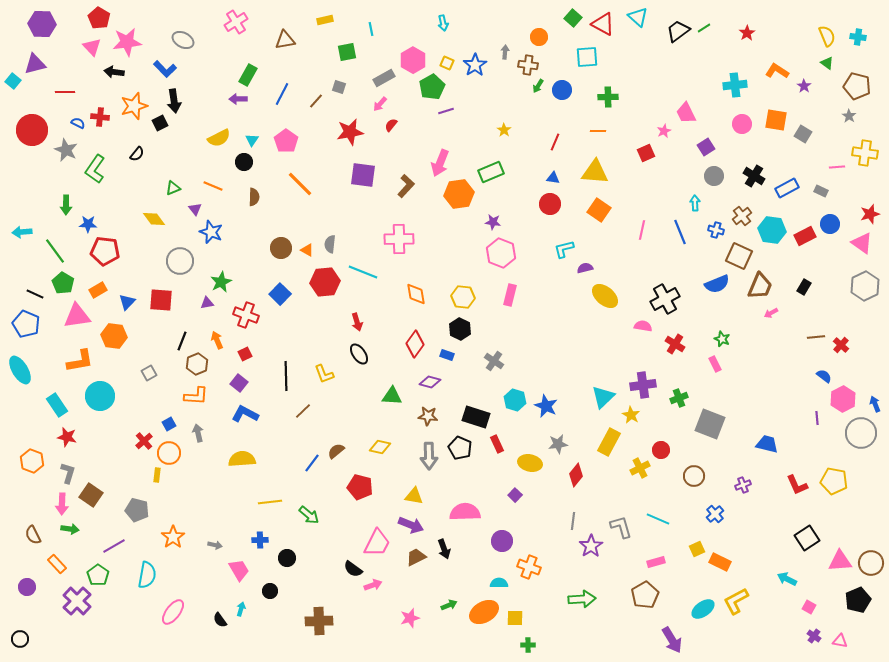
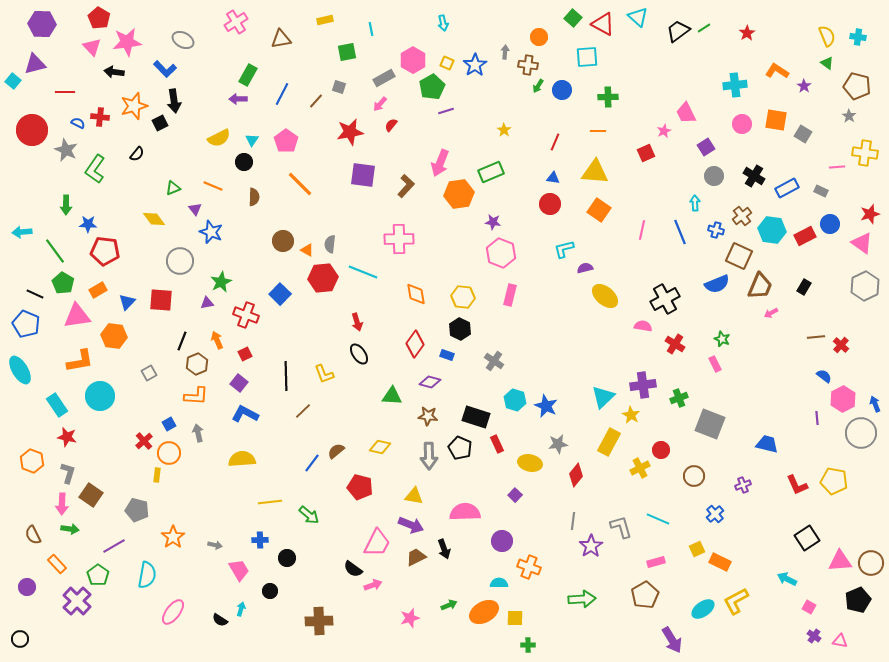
brown triangle at (285, 40): moved 4 px left, 1 px up
brown circle at (281, 248): moved 2 px right, 7 px up
red hexagon at (325, 282): moved 2 px left, 4 px up
black semicircle at (220, 620): rotated 21 degrees counterclockwise
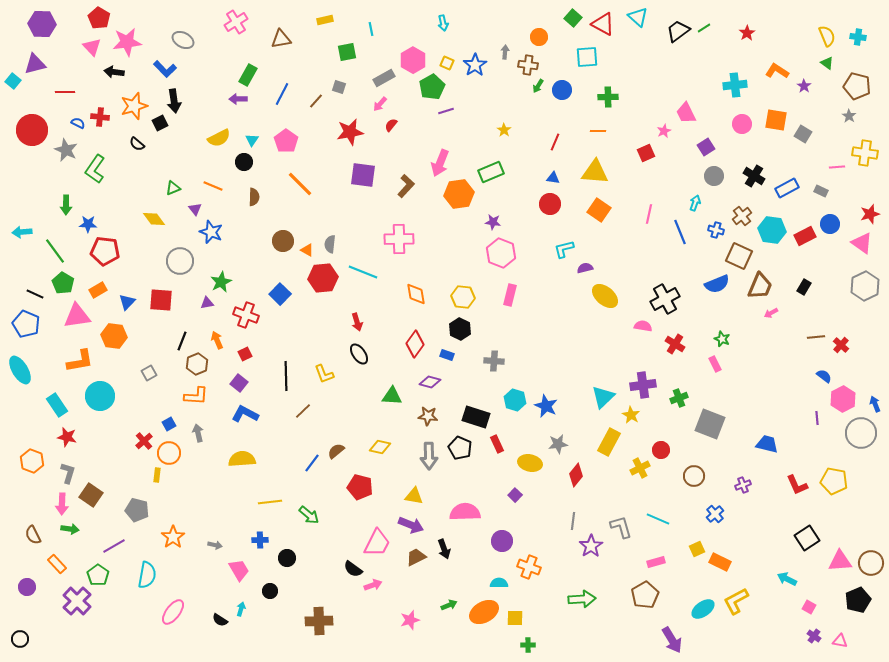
black semicircle at (137, 154): moved 10 px up; rotated 91 degrees clockwise
cyan arrow at (695, 203): rotated 21 degrees clockwise
pink line at (642, 230): moved 7 px right, 16 px up
gray cross at (494, 361): rotated 30 degrees counterclockwise
pink star at (410, 618): moved 2 px down
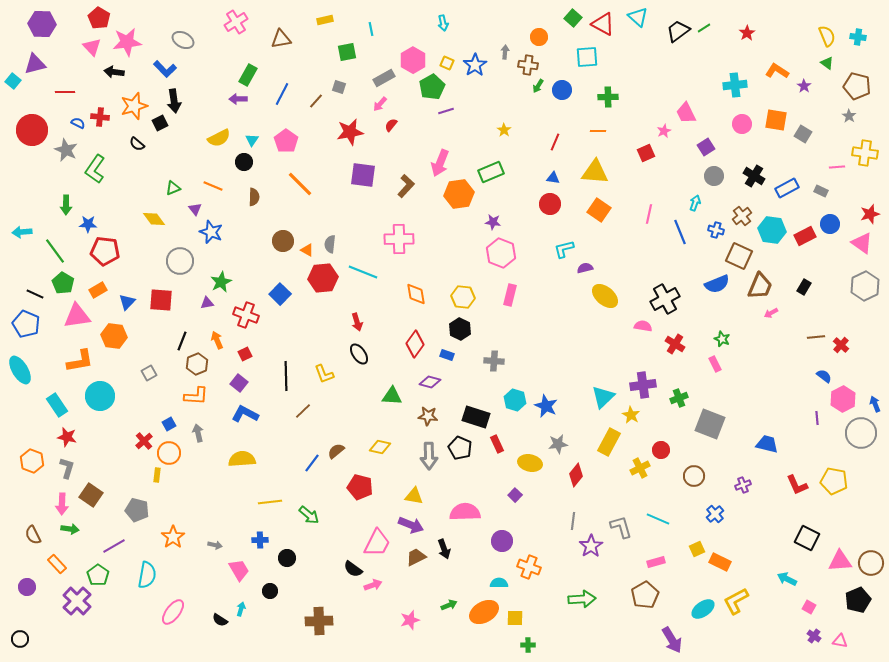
gray L-shape at (68, 473): moved 1 px left, 5 px up
black square at (807, 538): rotated 30 degrees counterclockwise
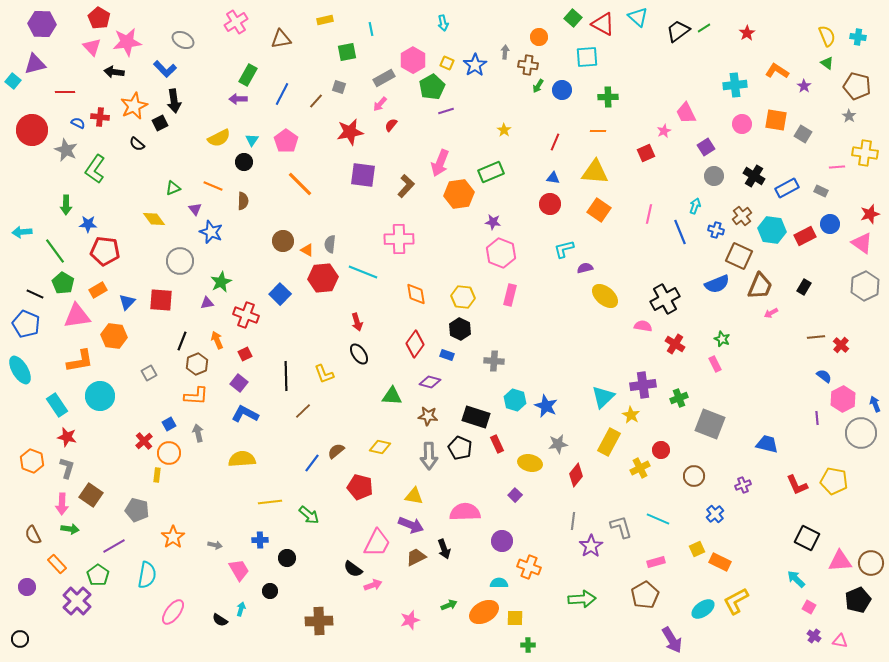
orange star at (134, 106): rotated 8 degrees counterclockwise
brown semicircle at (254, 197): moved 11 px left, 4 px down
cyan arrow at (695, 203): moved 3 px down
cyan arrow at (787, 579): moved 9 px right; rotated 18 degrees clockwise
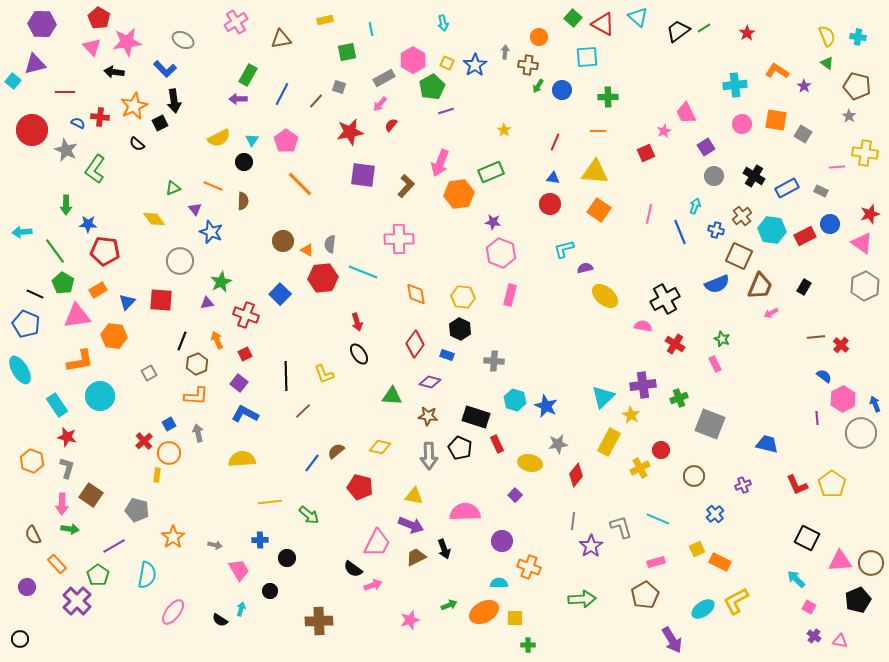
yellow pentagon at (834, 481): moved 2 px left, 3 px down; rotated 24 degrees clockwise
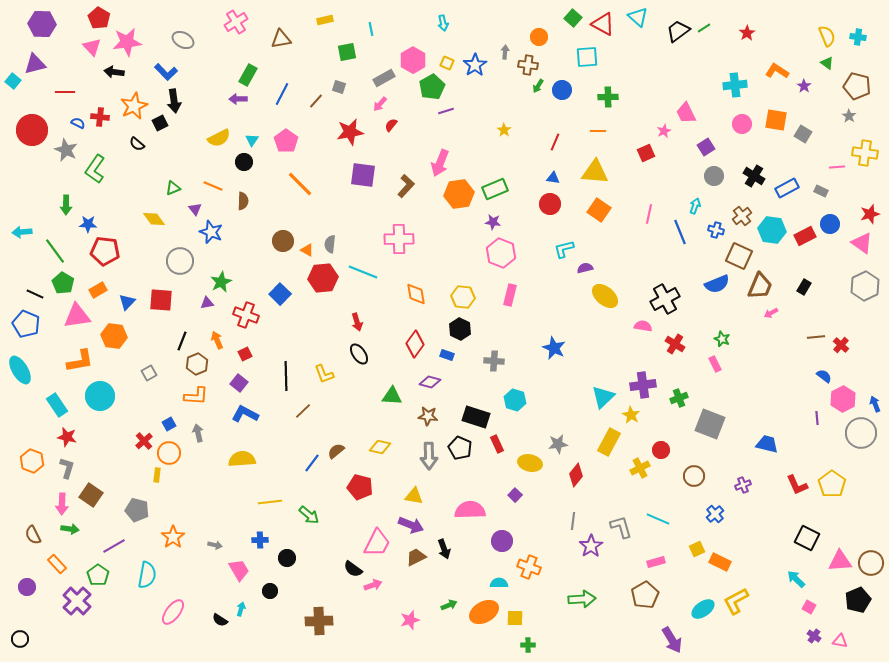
blue L-shape at (165, 69): moved 1 px right, 3 px down
green rectangle at (491, 172): moved 4 px right, 17 px down
blue star at (546, 406): moved 8 px right, 58 px up
pink semicircle at (465, 512): moved 5 px right, 2 px up
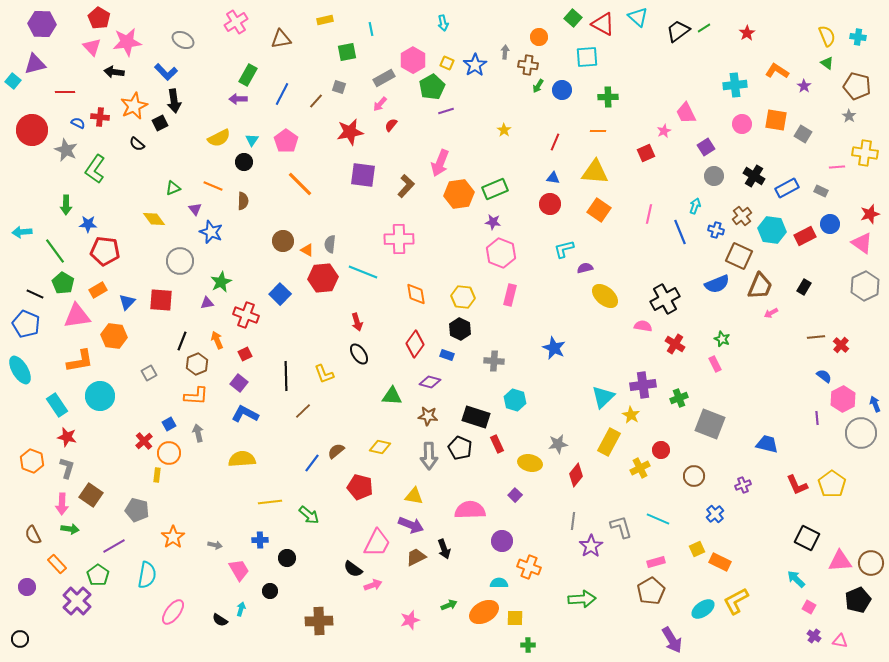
brown pentagon at (645, 595): moved 6 px right, 4 px up
